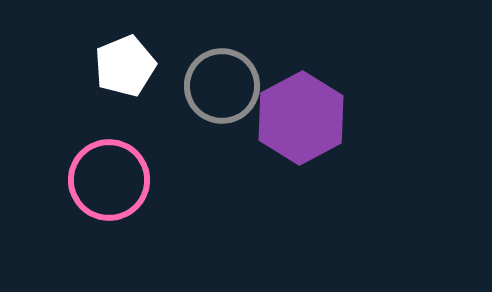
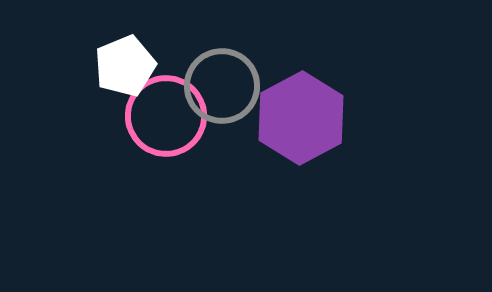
pink circle: moved 57 px right, 64 px up
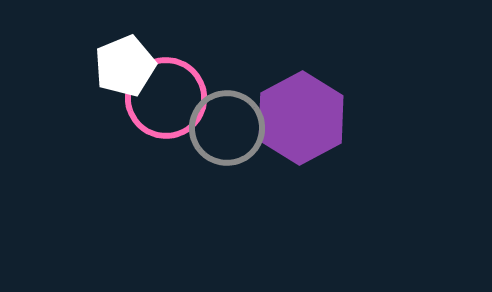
gray circle: moved 5 px right, 42 px down
pink circle: moved 18 px up
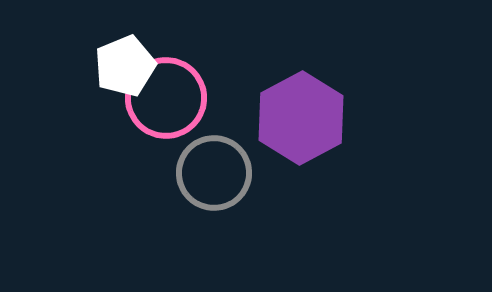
gray circle: moved 13 px left, 45 px down
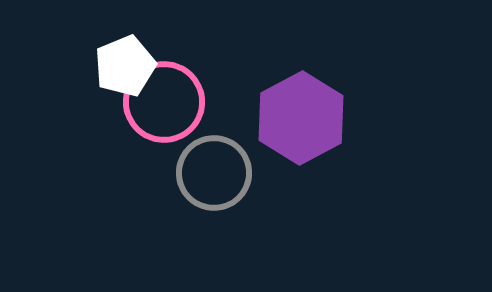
pink circle: moved 2 px left, 4 px down
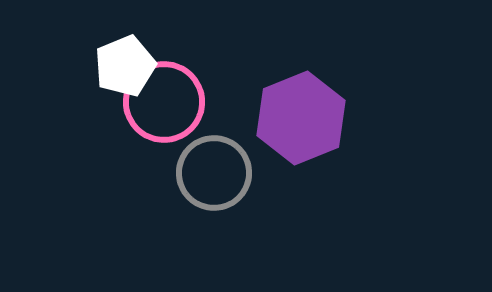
purple hexagon: rotated 6 degrees clockwise
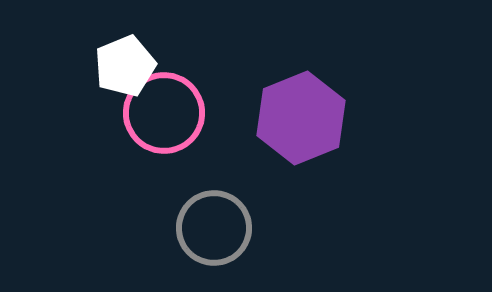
pink circle: moved 11 px down
gray circle: moved 55 px down
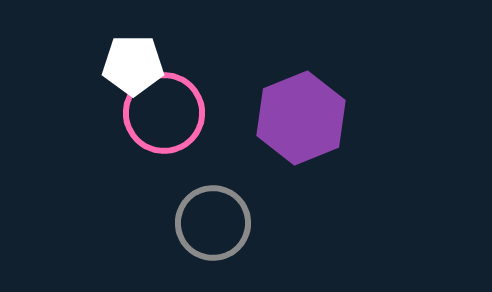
white pentagon: moved 8 px right, 1 px up; rotated 22 degrees clockwise
gray circle: moved 1 px left, 5 px up
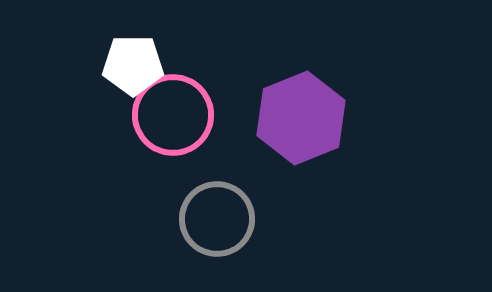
pink circle: moved 9 px right, 2 px down
gray circle: moved 4 px right, 4 px up
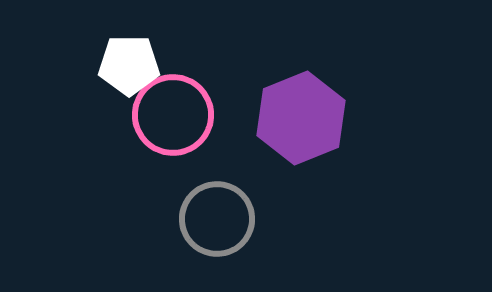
white pentagon: moved 4 px left
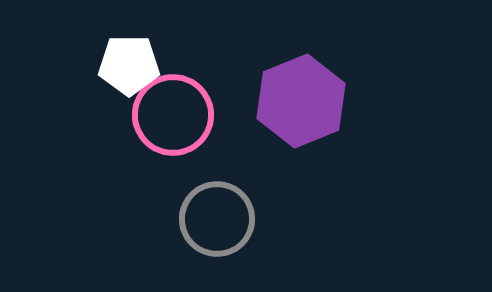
purple hexagon: moved 17 px up
